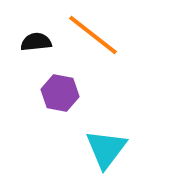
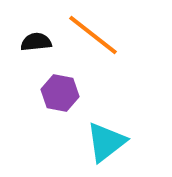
cyan triangle: moved 7 px up; rotated 15 degrees clockwise
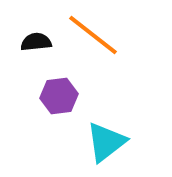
purple hexagon: moved 1 px left, 3 px down; rotated 18 degrees counterclockwise
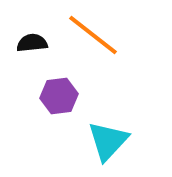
black semicircle: moved 4 px left, 1 px down
cyan triangle: moved 2 px right, 1 px up; rotated 9 degrees counterclockwise
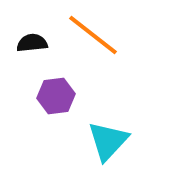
purple hexagon: moved 3 px left
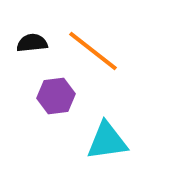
orange line: moved 16 px down
cyan triangle: moved 1 px left; rotated 39 degrees clockwise
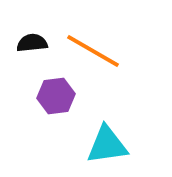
orange line: rotated 8 degrees counterclockwise
cyan triangle: moved 4 px down
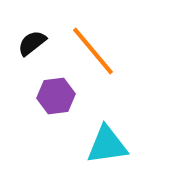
black semicircle: rotated 32 degrees counterclockwise
orange line: rotated 20 degrees clockwise
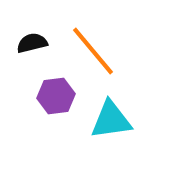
black semicircle: rotated 24 degrees clockwise
cyan triangle: moved 4 px right, 25 px up
